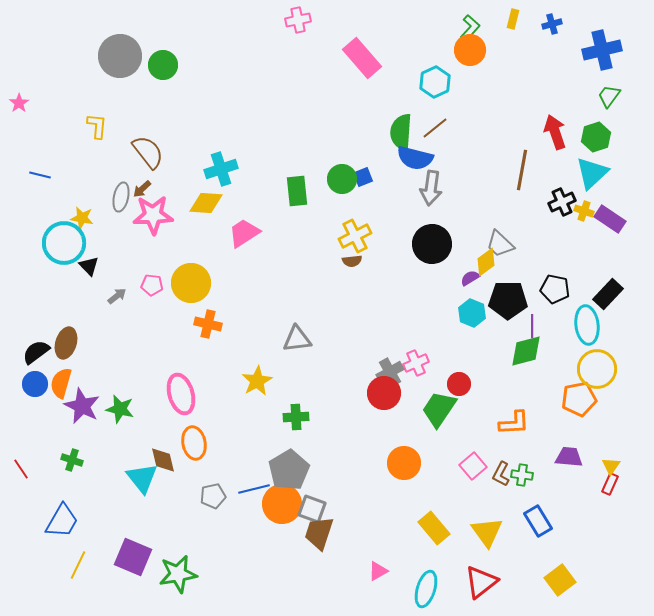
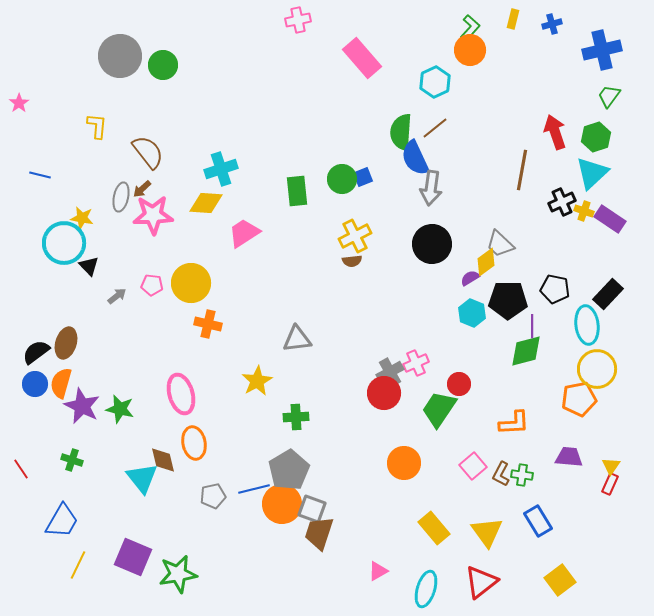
blue semicircle at (415, 158): rotated 51 degrees clockwise
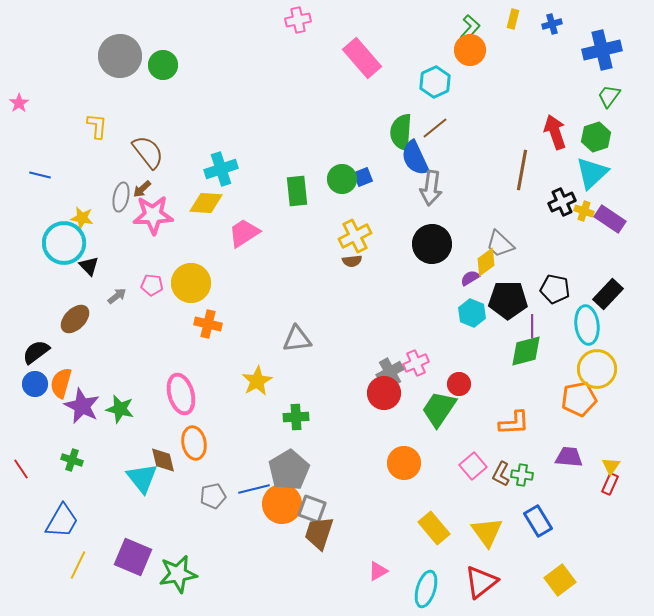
brown ellipse at (66, 343): moved 9 px right, 24 px up; rotated 28 degrees clockwise
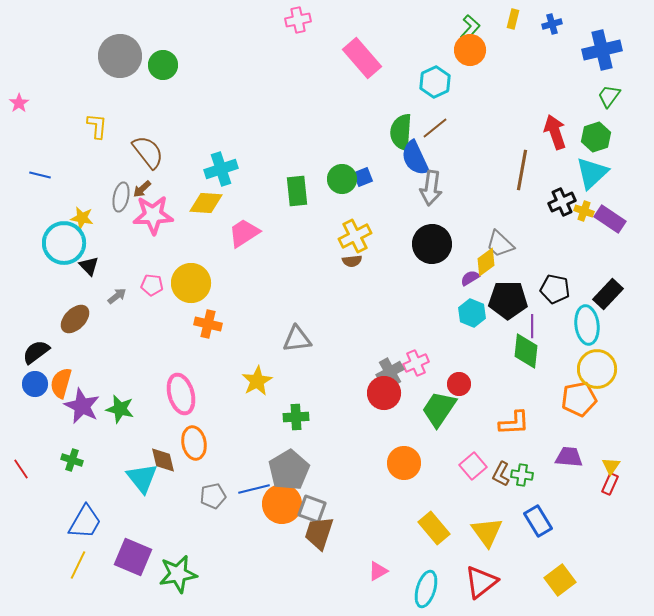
green diamond at (526, 351): rotated 69 degrees counterclockwise
blue trapezoid at (62, 521): moved 23 px right, 1 px down
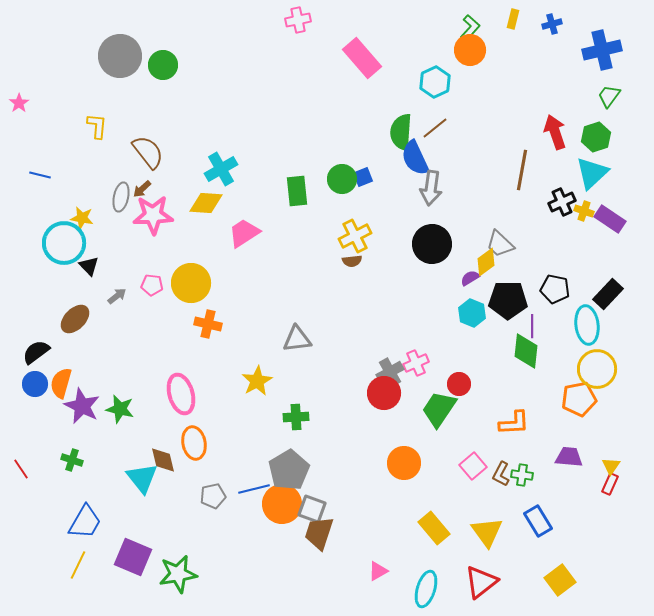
cyan cross at (221, 169): rotated 12 degrees counterclockwise
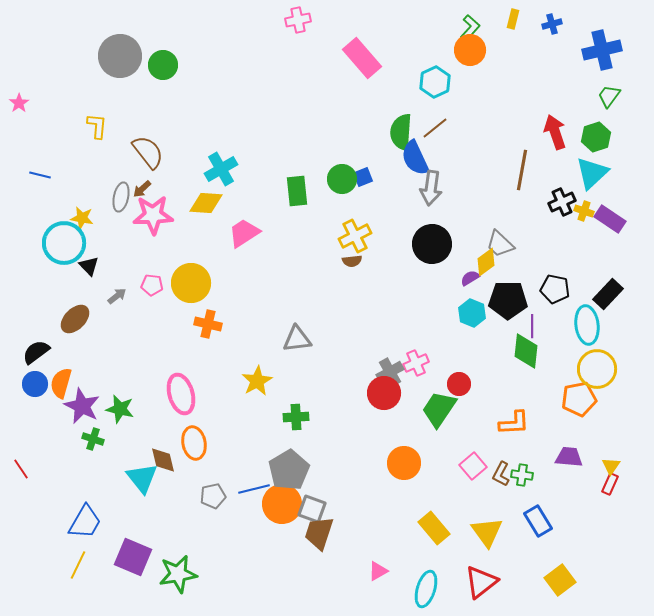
green cross at (72, 460): moved 21 px right, 21 px up
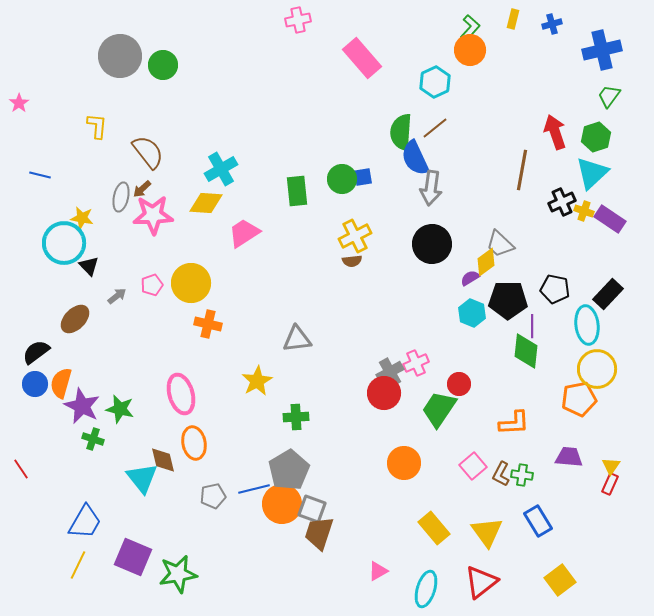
blue square at (363, 177): rotated 12 degrees clockwise
pink pentagon at (152, 285): rotated 25 degrees counterclockwise
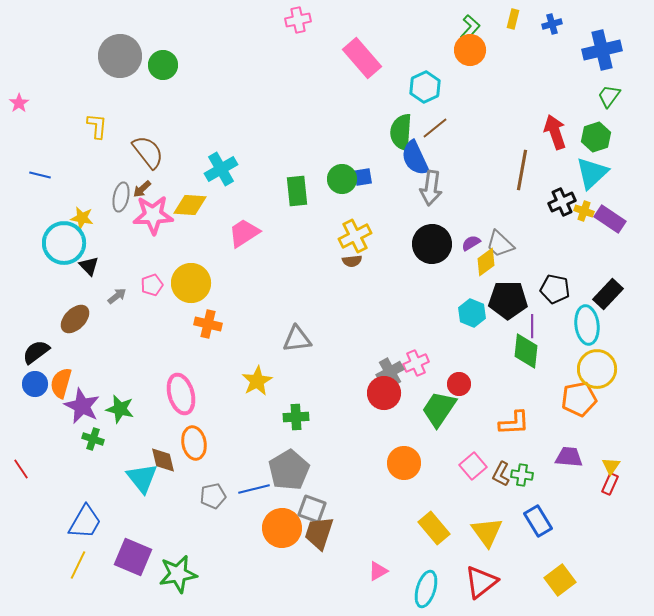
cyan hexagon at (435, 82): moved 10 px left, 5 px down
yellow diamond at (206, 203): moved 16 px left, 2 px down
purple semicircle at (470, 278): moved 1 px right, 35 px up
orange circle at (282, 504): moved 24 px down
